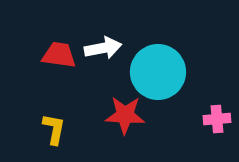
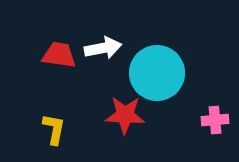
cyan circle: moved 1 px left, 1 px down
pink cross: moved 2 px left, 1 px down
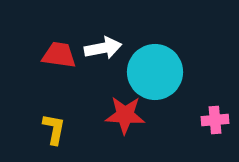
cyan circle: moved 2 px left, 1 px up
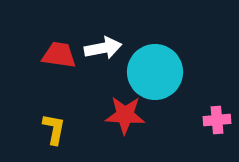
pink cross: moved 2 px right
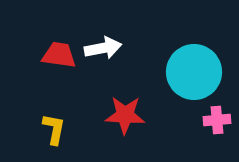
cyan circle: moved 39 px right
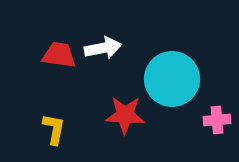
cyan circle: moved 22 px left, 7 px down
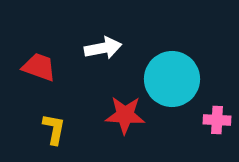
red trapezoid: moved 20 px left, 12 px down; rotated 12 degrees clockwise
pink cross: rotated 8 degrees clockwise
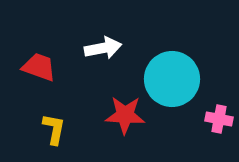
pink cross: moved 2 px right, 1 px up; rotated 8 degrees clockwise
